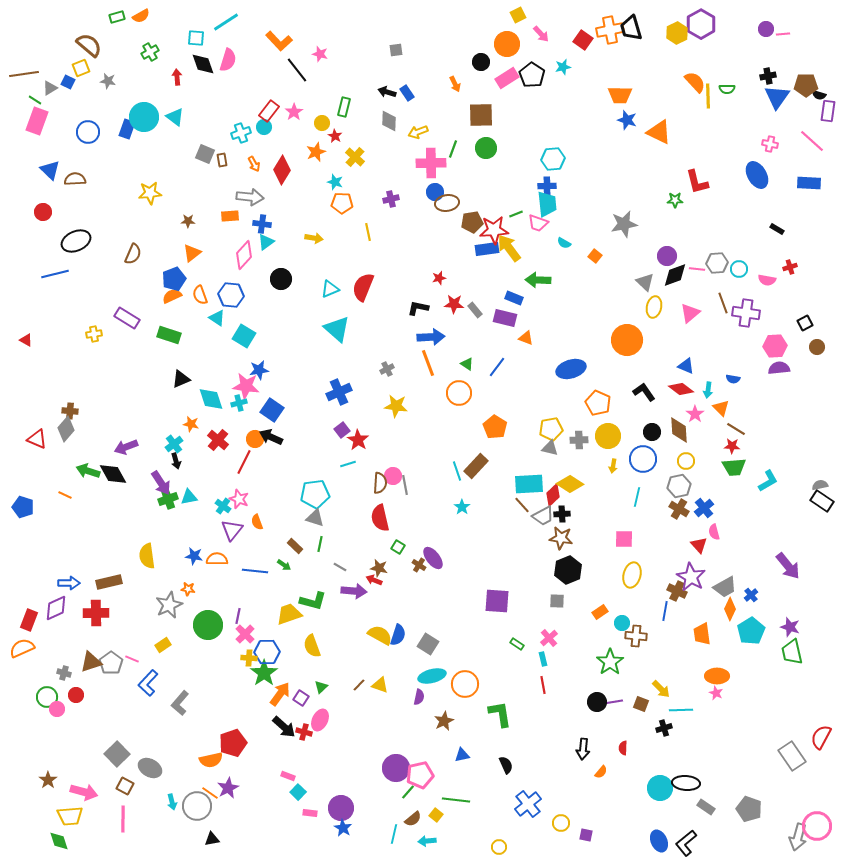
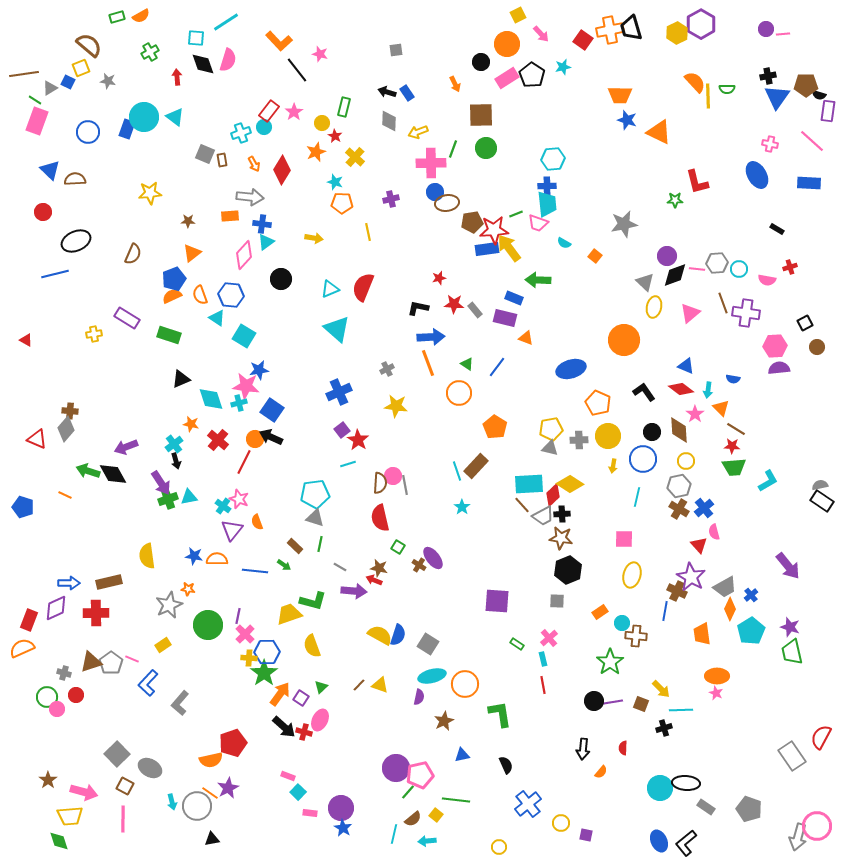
orange circle at (627, 340): moved 3 px left
black circle at (597, 702): moved 3 px left, 1 px up
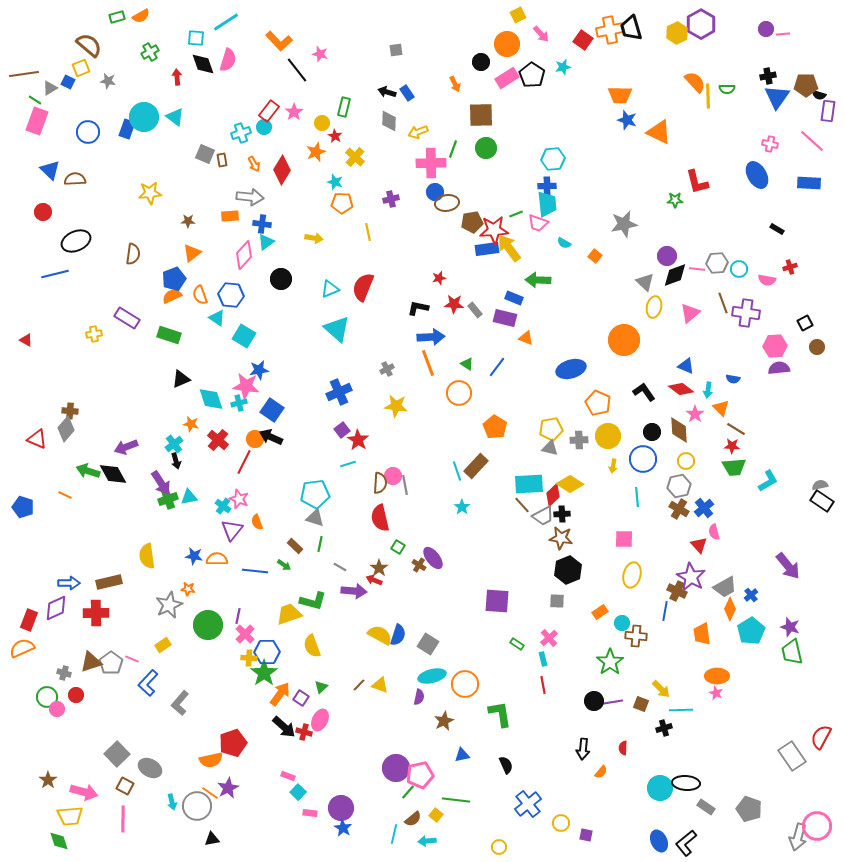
brown semicircle at (133, 254): rotated 15 degrees counterclockwise
cyan line at (637, 497): rotated 18 degrees counterclockwise
brown star at (379, 568): rotated 24 degrees clockwise
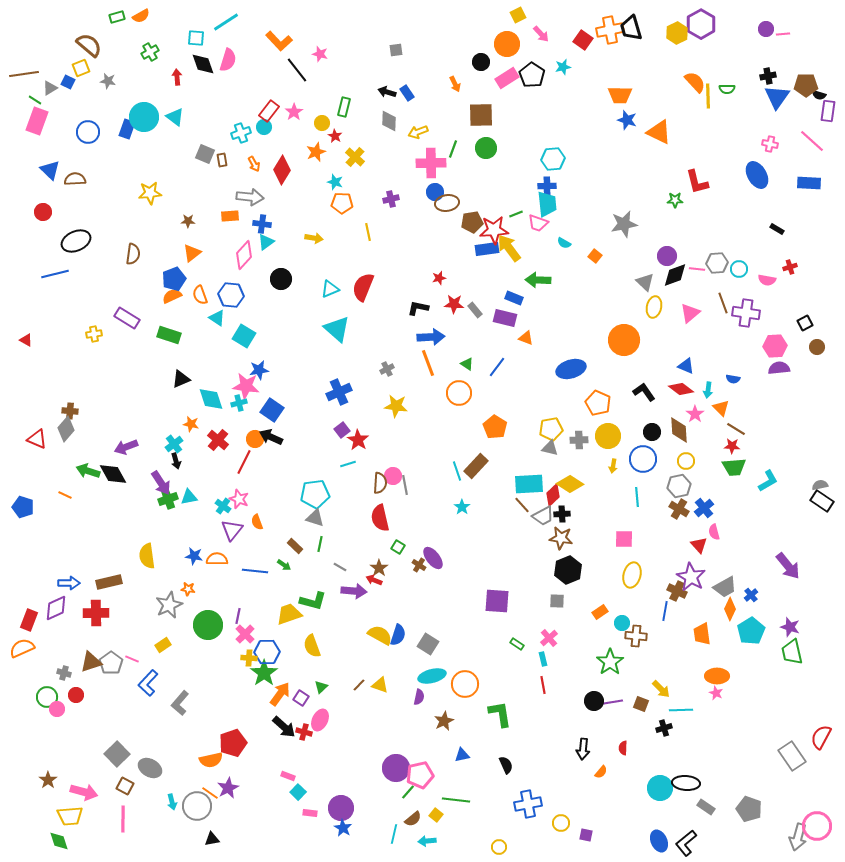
blue cross at (528, 804): rotated 28 degrees clockwise
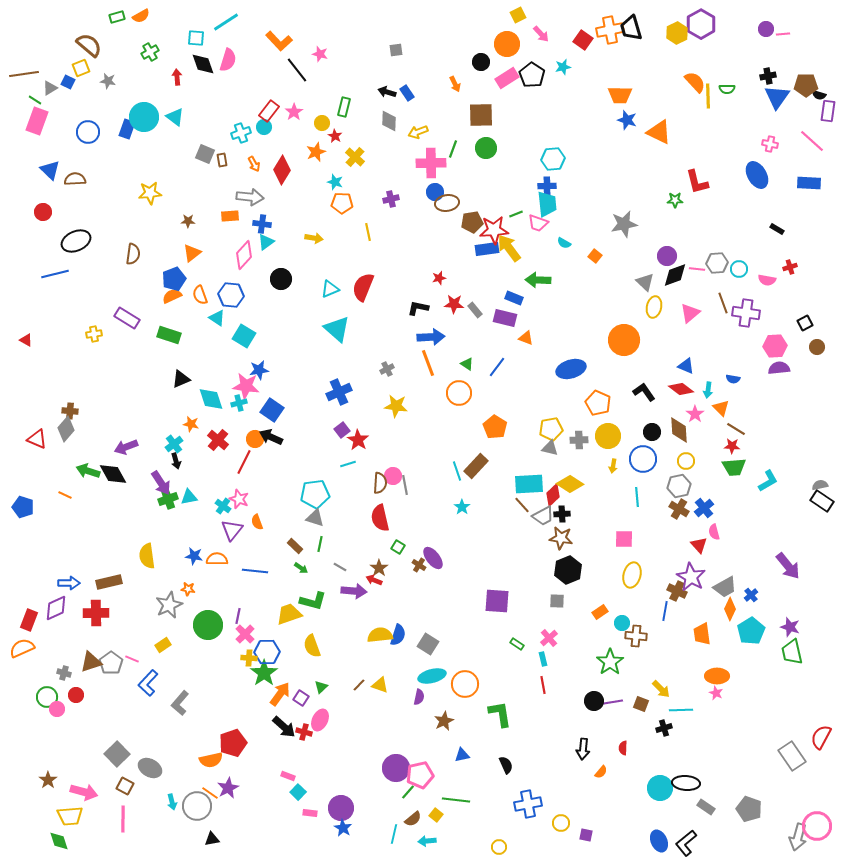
green arrow at (284, 565): moved 17 px right, 3 px down
yellow semicircle at (380, 635): rotated 35 degrees counterclockwise
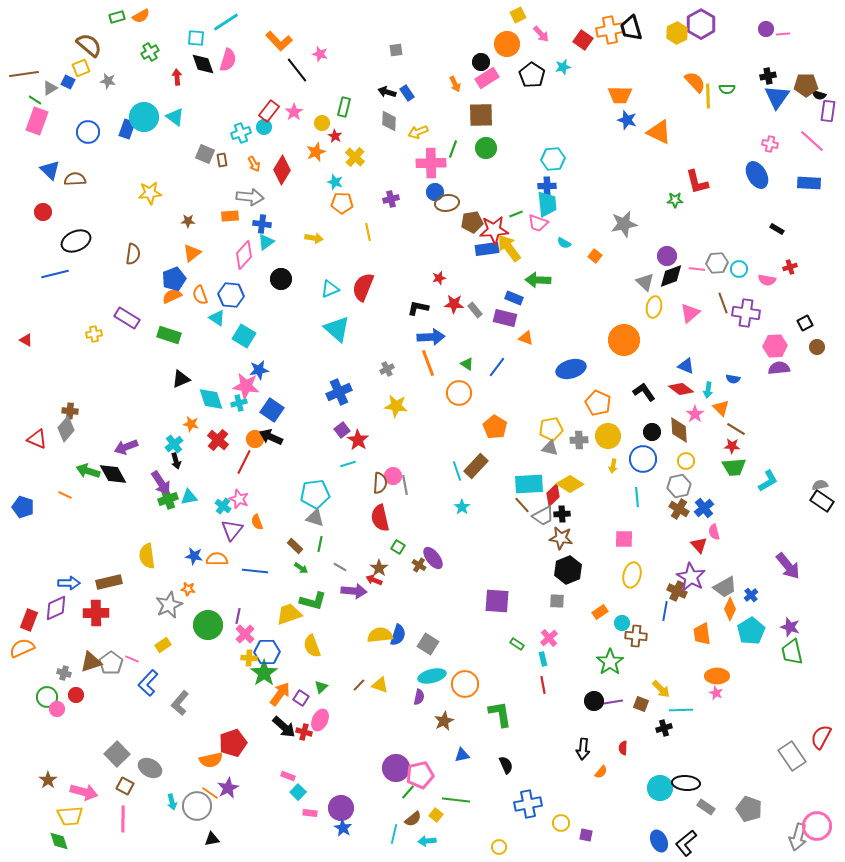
pink rectangle at (507, 78): moved 20 px left
black diamond at (675, 275): moved 4 px left, 1 px down
